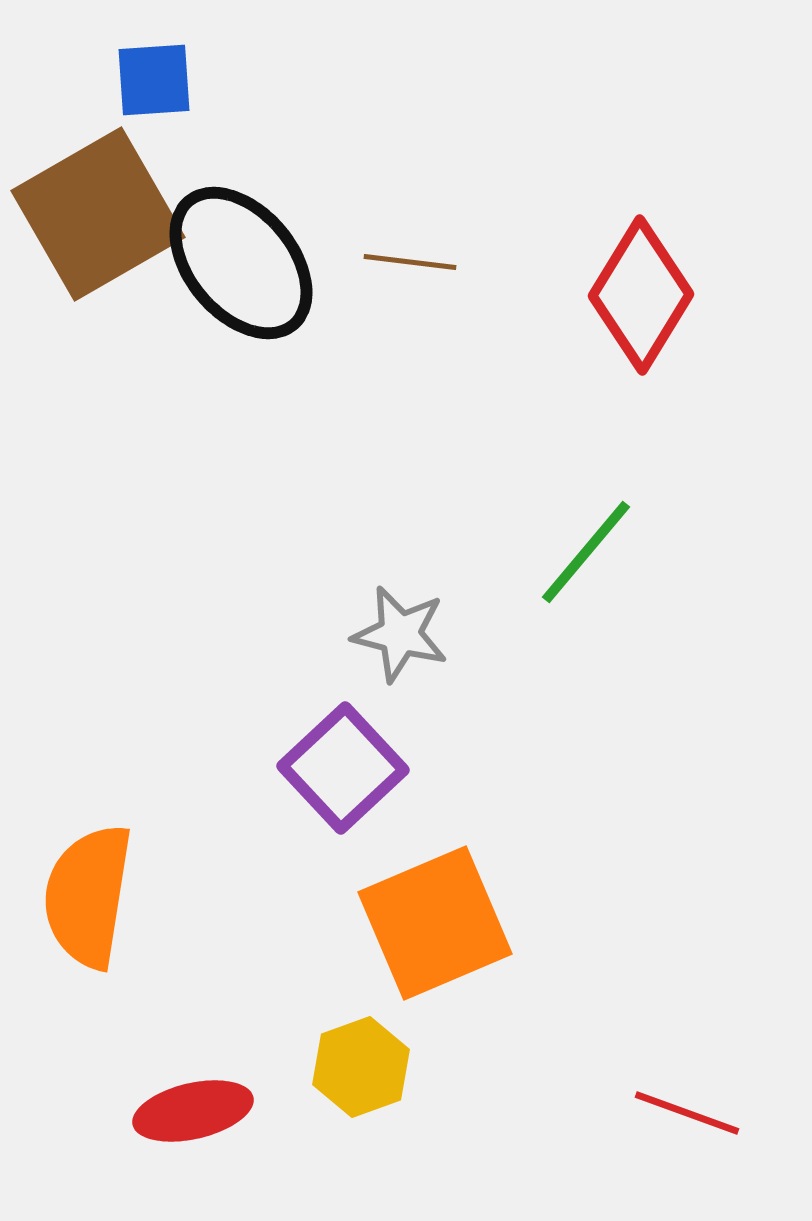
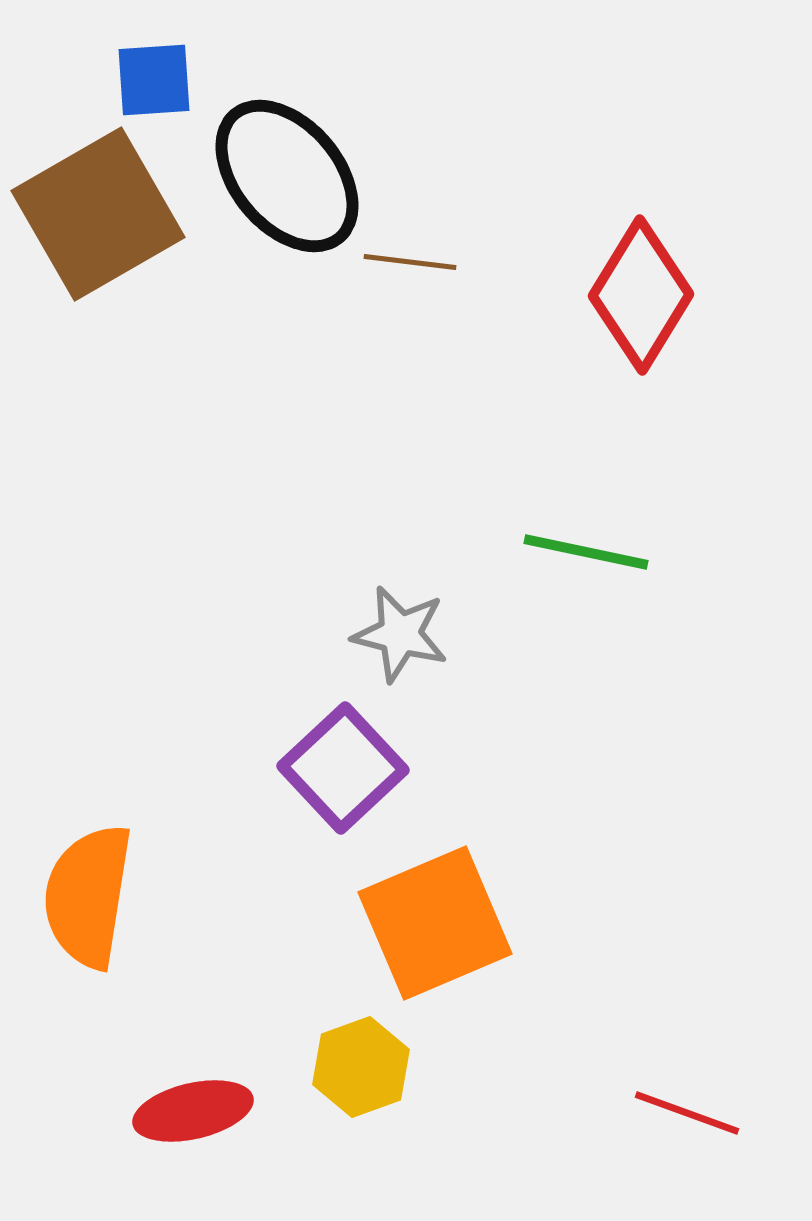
black ellipse: moved 46 px right, 87 px up
green line: rotated 62 degrees clockwise
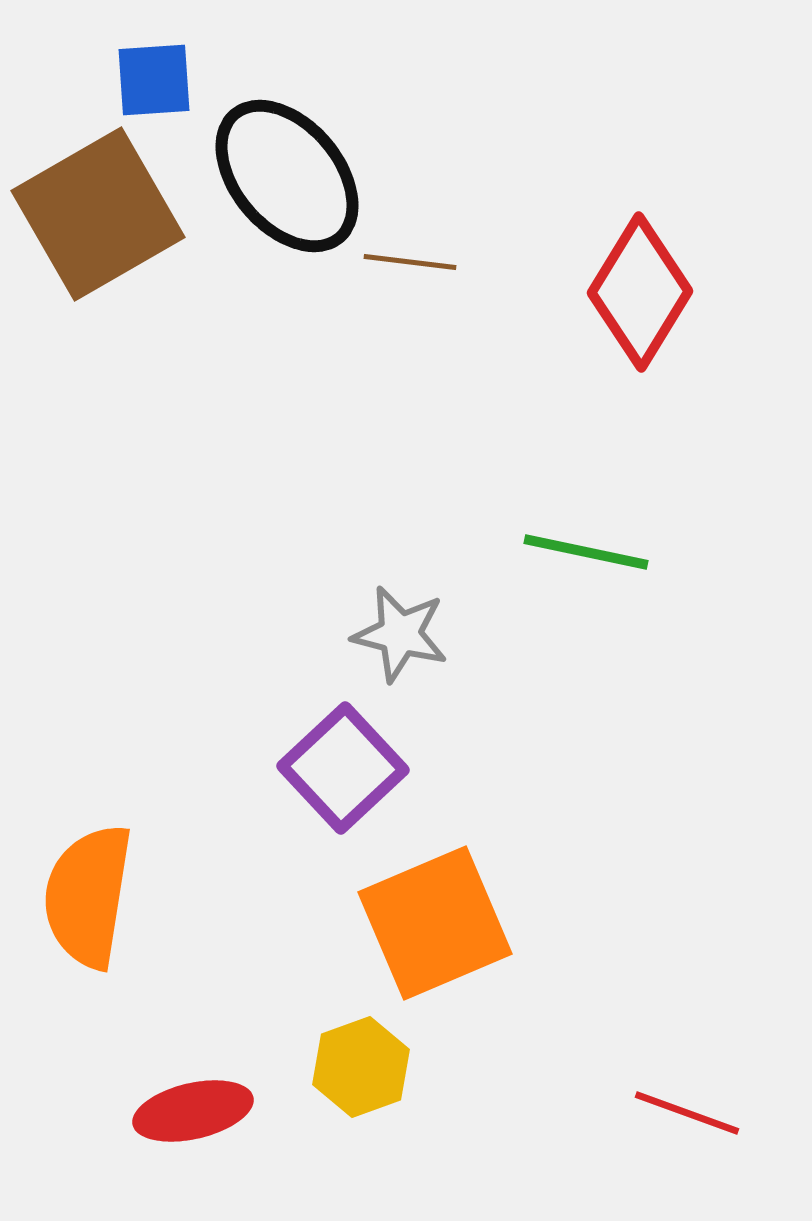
red diamond: moved 1 px left, 3 px up
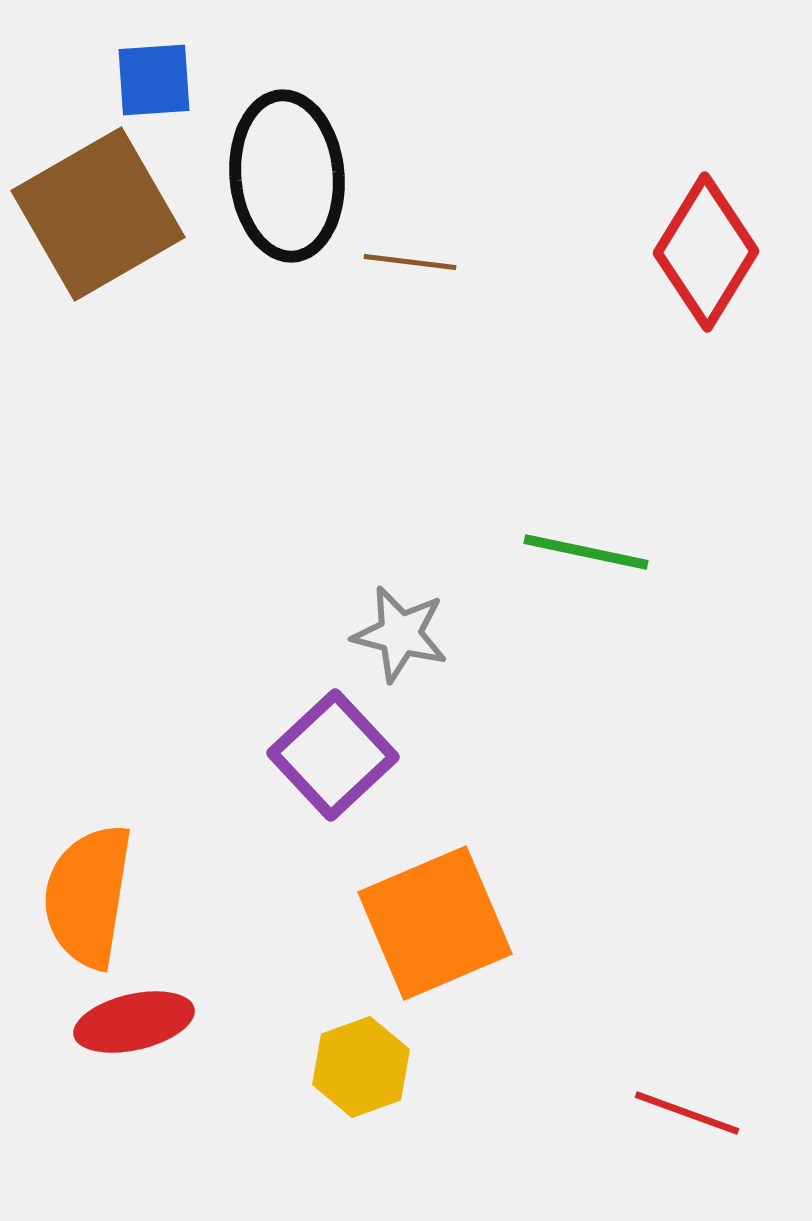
black ellipse: rotated 35 degrees clockwise
red diamond: moved 66 px right, 40 px up
purple square: moved 10 px left, 13 px up
red ellipse: moved 59 px left, 89 px up
